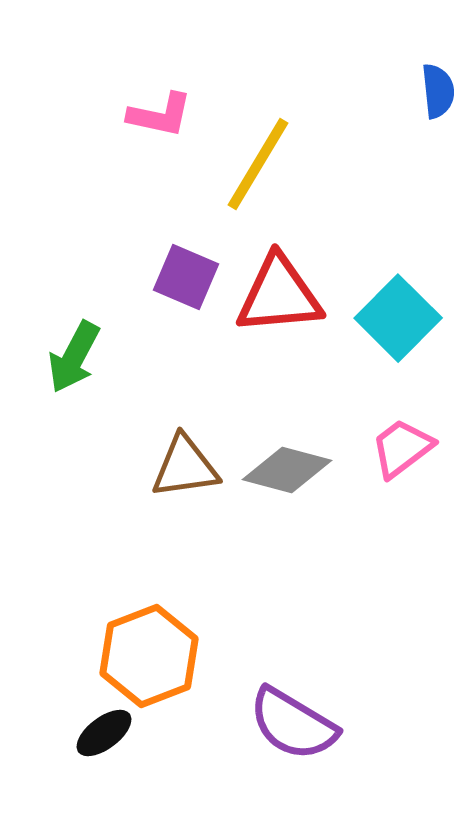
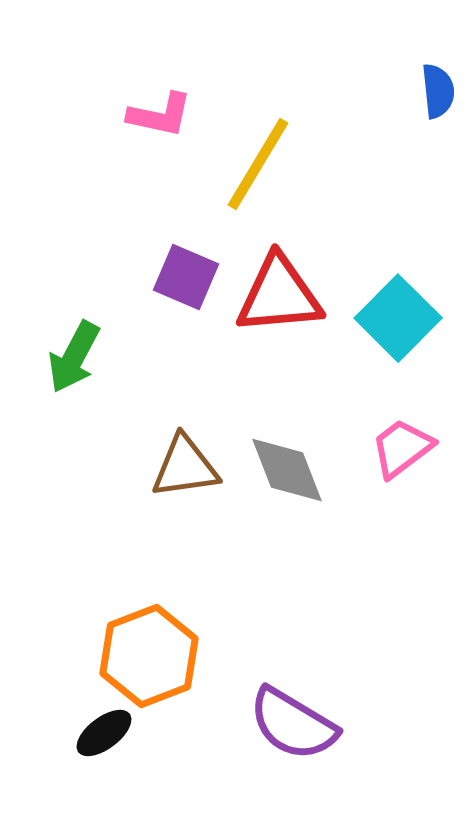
gray diamond: rotated 54 degrees clockwise
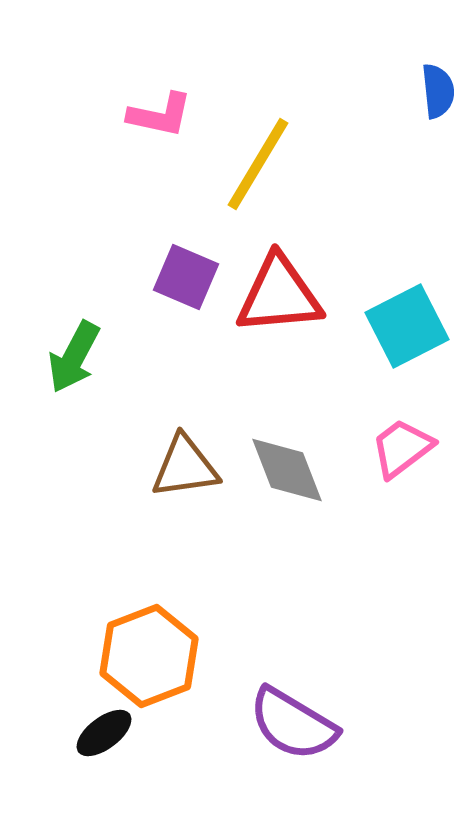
cyan square: moved 9 px right, 8 px down; rotated 18 degrees clockwise
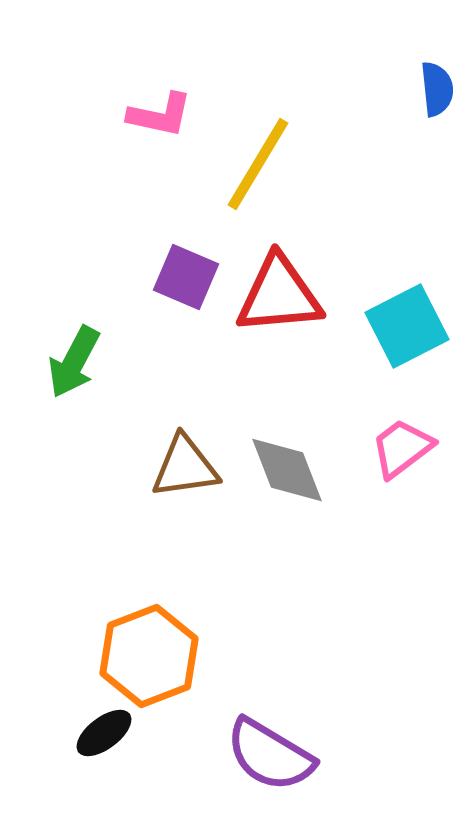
blue semicircle: moved 1 px left, 2 px up
green arrow: moved 5 px down
purple semicircle: moved 23 px left, 31 px down
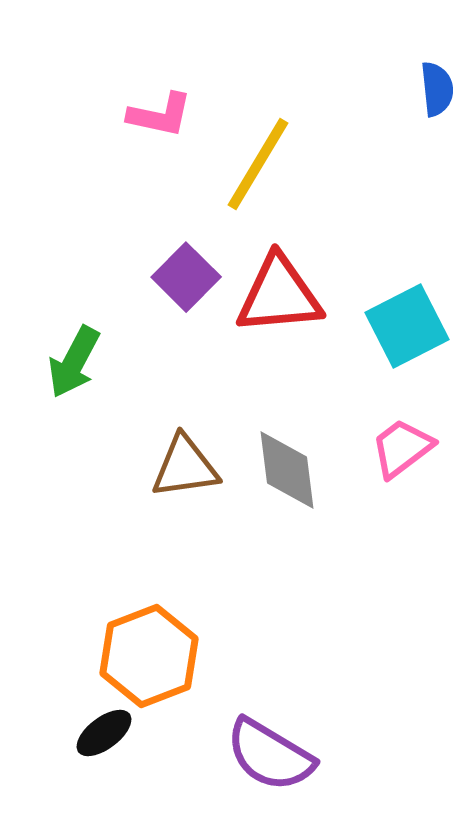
purple square: rotated 22 degrees clockwise
gray diamond: rotated 14 degrees clockwise
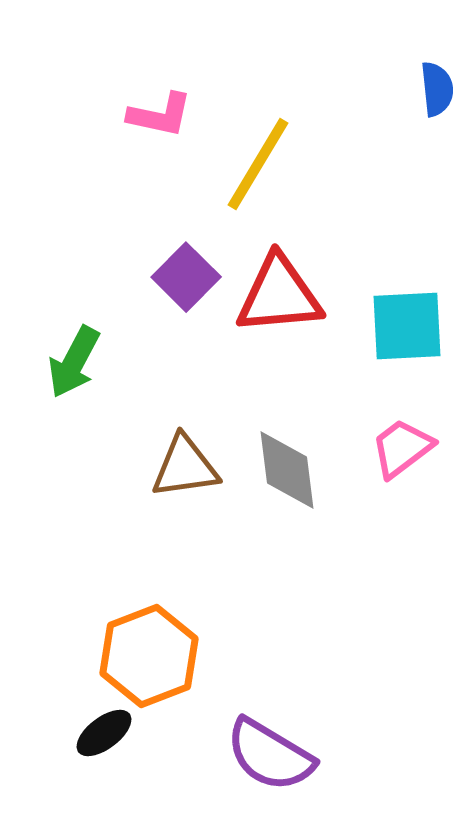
cyan square: rotated 24 degrees clockwise
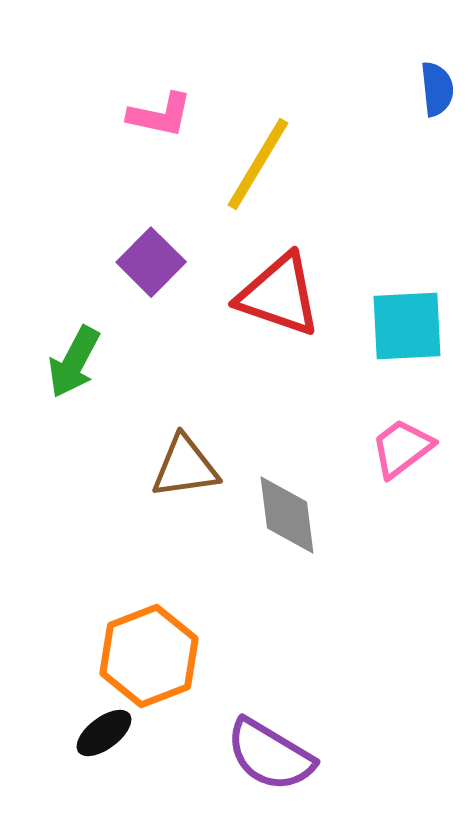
purple square: moved 35 px left, 15 px up
red triangle: rotated 24 degrees clockwise
gray diamond: moved 45 px down
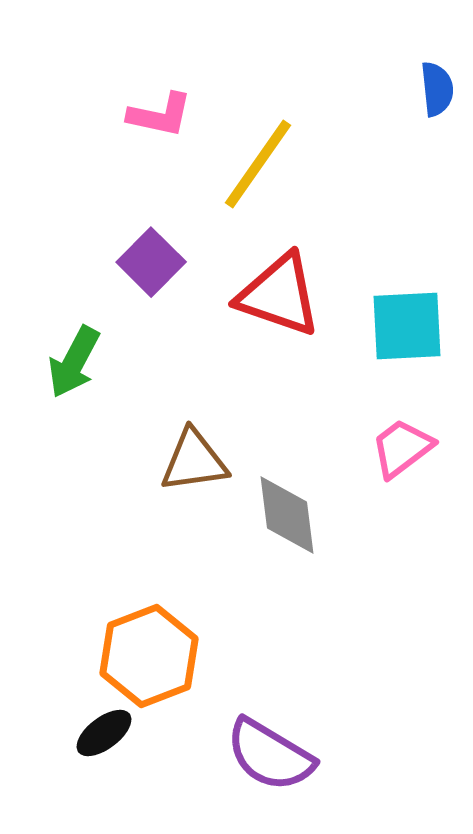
yellow line: rotated 4 degrees clockwise
brown triangle: moved 9 px right, 6 px up
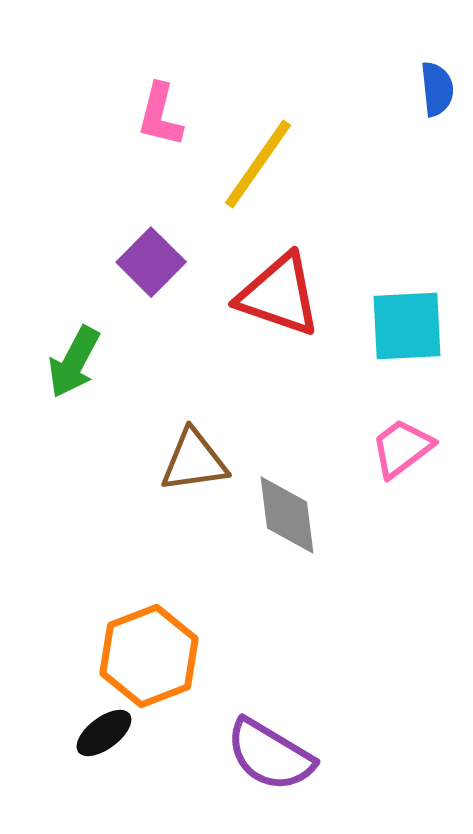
pink L-shape: rotated 92 degrees clockwise
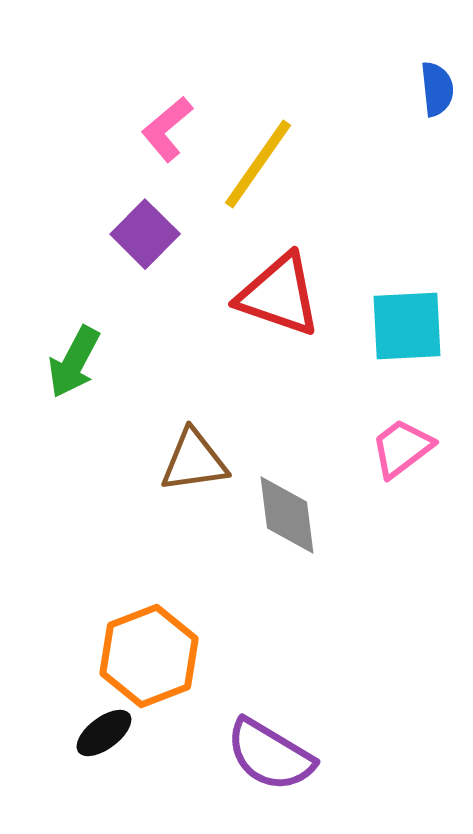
pink L-shape: moved 7 px right, 14 px down; rotated 36 degrees clockwise
purple square: moved 6 px left, 28 px up
